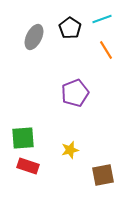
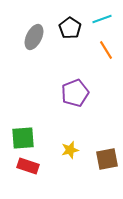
brown square: moved 4 px right, 16 px up
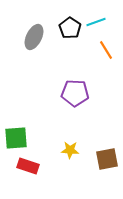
cyan line: moved 6 px left, 3 px down
purple pentagon: rotated 24 degrees clockwise
green square: moved 7 px left
yellow star: rotated 18 degrees clockwise
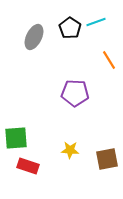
orange line: moved 3 px right, 10 px down
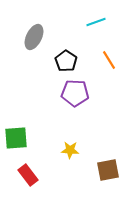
black pentagon: moved 4 px left, 33 px down
brown square: moved 1 px right, 11 px down
red rectangle: moved 9 px down; rotated 35 degrees clockwise
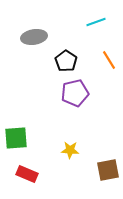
gray ellipse: rotated 55 degrees clockwise
purple pentagon: rotated 16 degrees counterclockwise
red rectangle: moved 1 px left, 1 px up; rotated 30 degrees counterclockwise
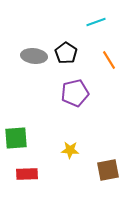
gray ellipse: moved 19 px down; rotated 15 degrees clockwise
black pentagon: moved 8 px up
red rectangle: rotated 25 degrees counterclockwise
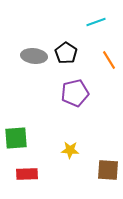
brown square: rotated 15 degrees clockwise
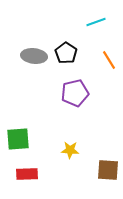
green square: moved 2 px right, 1 px down
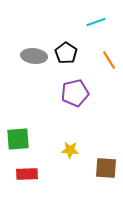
brown square: moved 2 px left, 2 px up
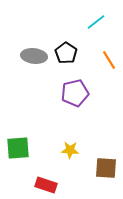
cyan line: rotated 18 degrees counterclockwise
green square: moved 9 px down
red rectangle: moved 19 px right, 11 px down; rotated 20 degrees clockwise
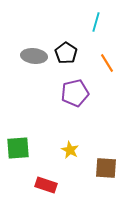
cyan line: rotated 36 degrees counterclockwise
orange line: moved 2 px left, 3 px down
yellow star: rotated 24 degrees clockwise
